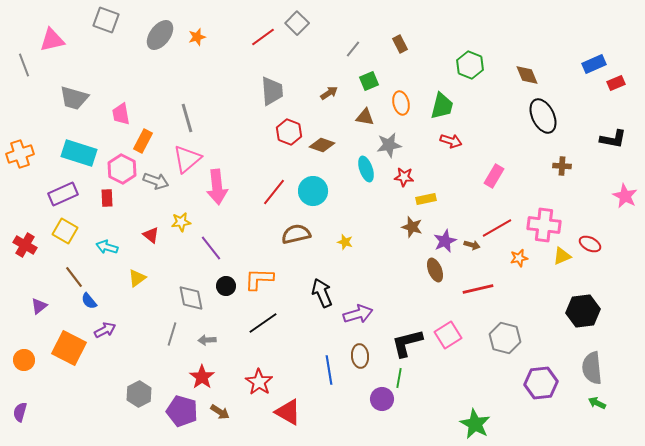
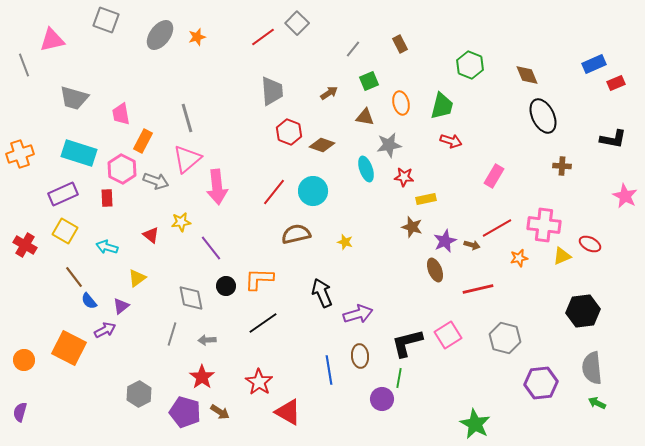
purple triangle at (39, 306): moved 82 px right
purple pentagon at (182, 411): moved 3 px right, 1 px down
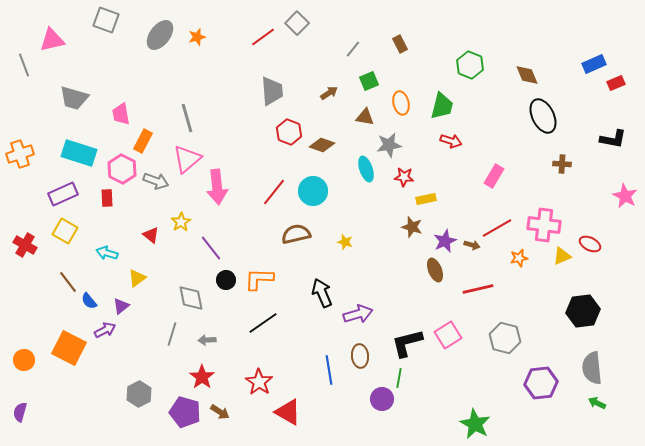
brown cross at (562, 166): moved 2 px up
yellow star at (181, 222): rotated 24 degrees counterclockwise
cyan arrow at (107, 247): moved 6 px down
brown line at (74, 277): moved 6 px left, 5 px down
black circle at (226, 286): moved 6 px up
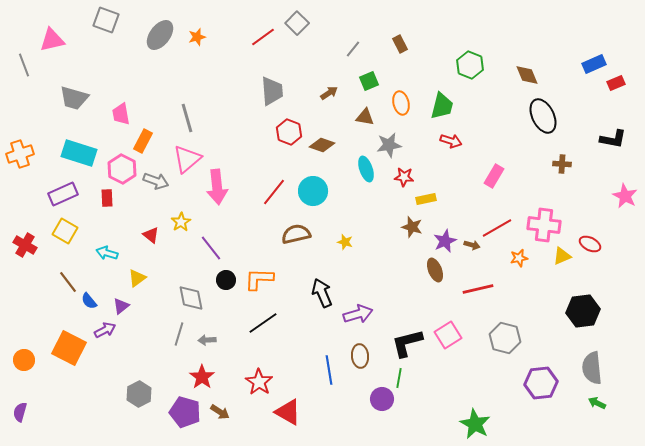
gray line at (172, 334): moved 7 px right
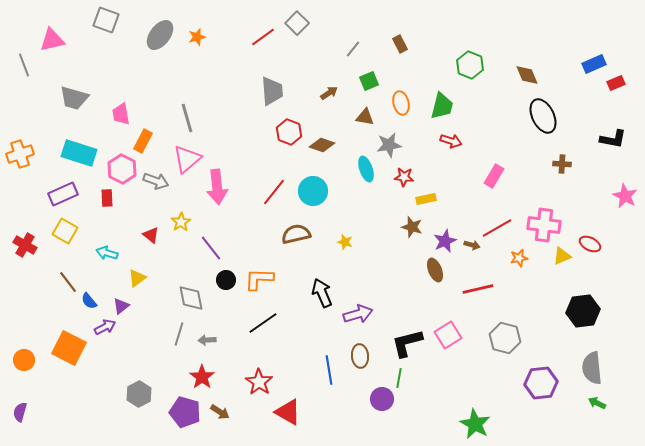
purple arrow at (105, 330): moved 3 px up
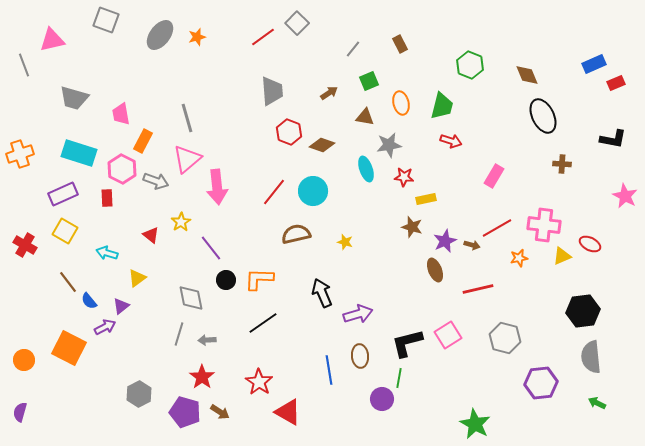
gray semicircle at (592, 368): moved 1 px left, 11 px up
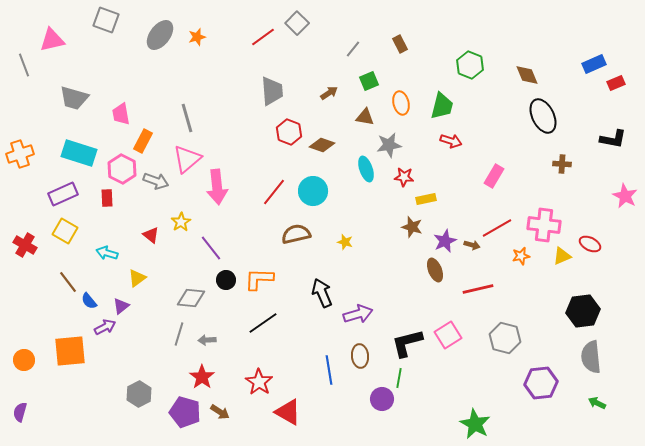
orange star at (519, 258): moved 2 px right, 2 px up
gray diamond at (191, 298): rotated 72 degrees counterclockwise
orange square at (69, 348): moved 1 px right, 3 px down; rotated 32 degrees counterclockwise
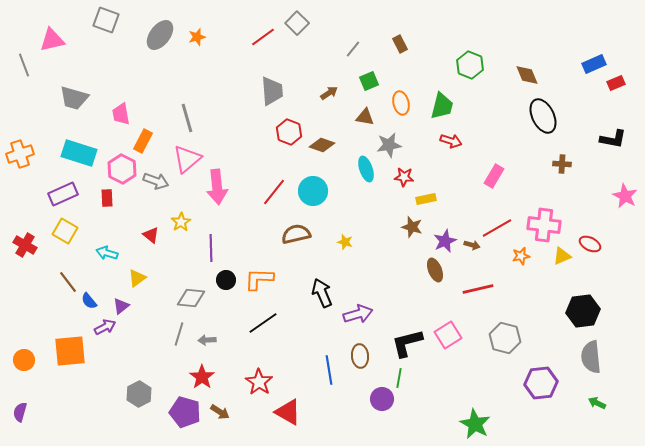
purple line at (211, 248): rotated 36 degrees clockwise
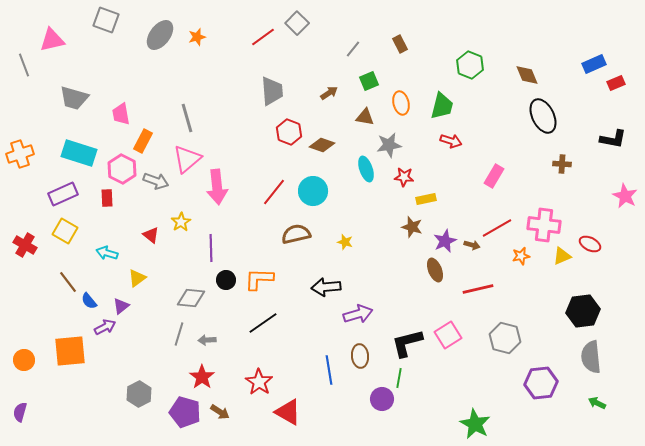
black arrow at (322, 293): moved 4 px right, 6 px up; rotated 72 degrees counterclockwise
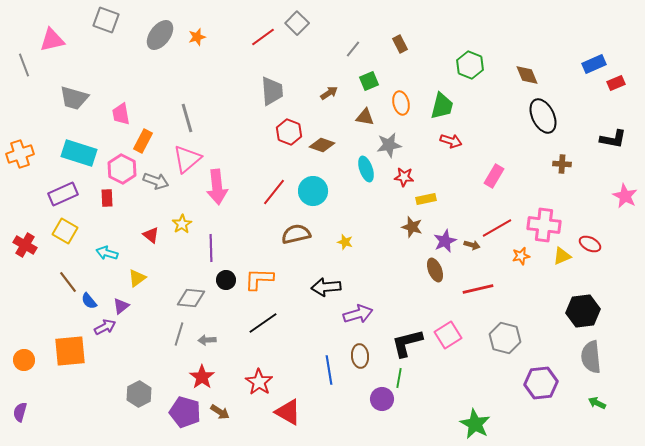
yellow star at (181, 222): moved 1 px right, 2 px down
